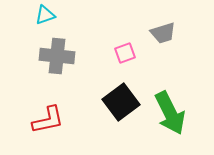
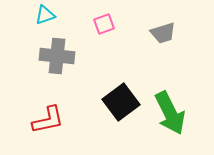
pink square: moved 21 px left, 29 px up
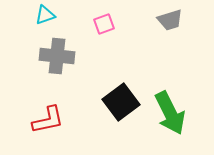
gray trapezoid: moved 7 px right, 13 px up
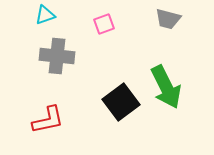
gray trapezoid: moved 2 px left, 1 px up; rotated 32 degrees clockwise
green arrow: moved 4 px left, 26 px up
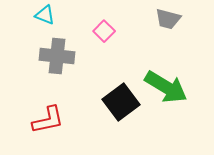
cyan triangle: rotated 40 degrees clockwise
pink square: moved 7 px down; rotated 25 degrees counterclockwise
green arrow: rotated 33 degrees counterclockwise
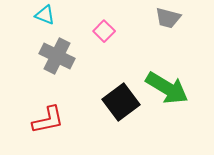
gray trapezoid: moved 1 px up
gray cross: rotated 20 degrees clockwise
green arrow: moved 1 px right, 1 px down
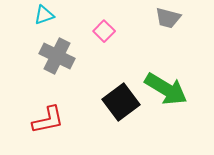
cyan triangle: moved 1 px left; rotated 40 degrees counterclockwise
green arrow: moved 1 px left, 1 px down
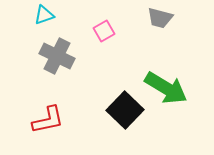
gray trapezoid: moved 8 px left
pink square: rotated 15 degrees clockwise
green arrow: moved 1 px up
black square: moved 4 px right, 8 px down; rotated 9 degrees counterclockwise
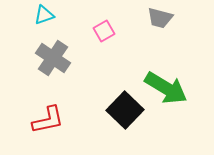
gray cross: moved 4 px left, 2 px down; rotated 8 degrees clockwise
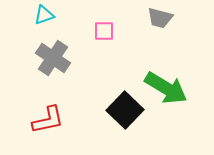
pink square: rotated 30 degrees clockwise
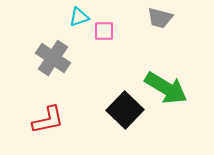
cyan triangle: moved 35 px right, 2 px down
